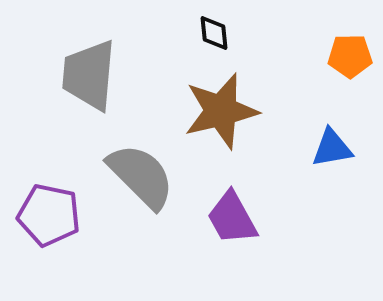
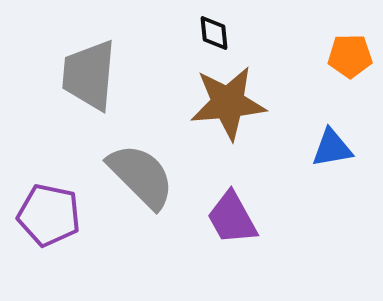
brown star: moved 7 px right, 8 px up; rotated 8 degrees clockwise
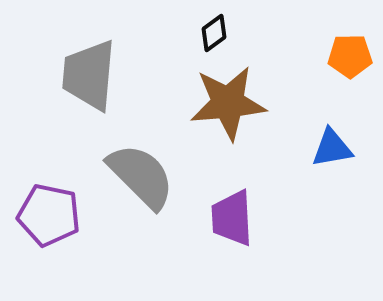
black diamond: rotated 60 degrees clockwise
purple trapezoid: rotated 26 degrees clockwise
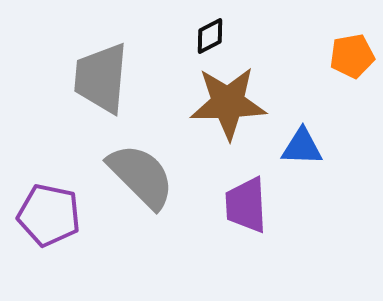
black diamond: moved 4 px left, 3 px down; rotated 9 degrees clockwise
orange pentagon: moved 2 px right; rotated 9 degrees counterclockwise
gray trapezoid: moved 12 px right, 3 px down
brown star: rotated 4 degrees clockwise
blue triangle: moved 30 px left, 1 px up; rotated 12 degrees clockwise
purple trapezoid: moved 14 px right, 13 px up
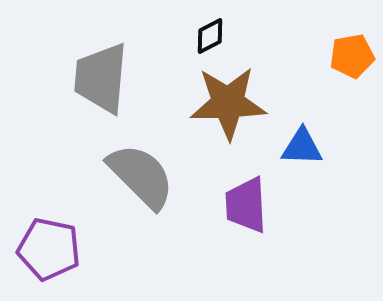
purple pentagon: moved 34 px down
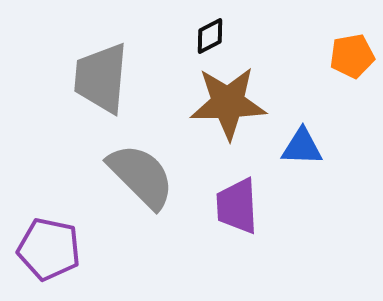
purple trapezoid: moved 9 px left, 1 px down
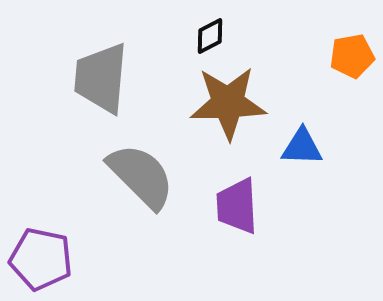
purple pentagon: moved 8 px left, 10 px down
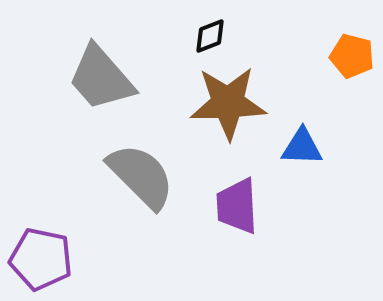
black diamond: rotated 6 degrees clockwise
orange pentagon: rotated 24 degrees clockwise
gray trapezoid: rotated 46 degrees counterclockwise
